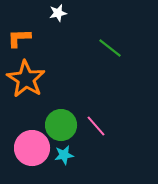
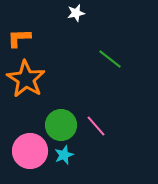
white star: moved 18 px right
green line: moved 11 px down
pink circle: moved 2 px left, 3 px down
cyan star: rotated 12 degrees counterclockwise
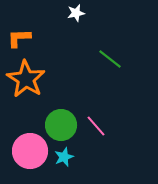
cyan star: moved 2 px down
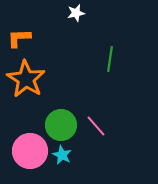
green line: rotated 60 degrees clockwise
cyan star: moved 2 px left, 2 px up; rotated 24 degrees counterclockwise
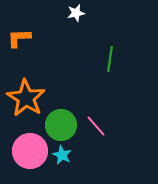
orange star: moved 19 px down
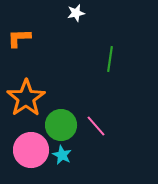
orange star: rotated 6 degrees clockwise
pink circle: moved 1 px right, 1 px up
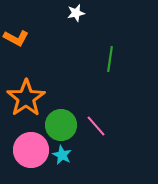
orange L-shape: moved 3 px left; rotated 150 degrees counterclockwise
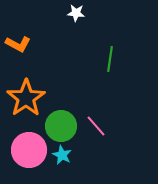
white star: rotated 18 degrees clockwise
orange L-shape: moved 2 px right, 6 px down
green circle: moved 1 px down
pink circle: moved 2 px left
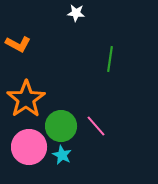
orange star: moved 1 px down
pink circle: moved 3 px up
